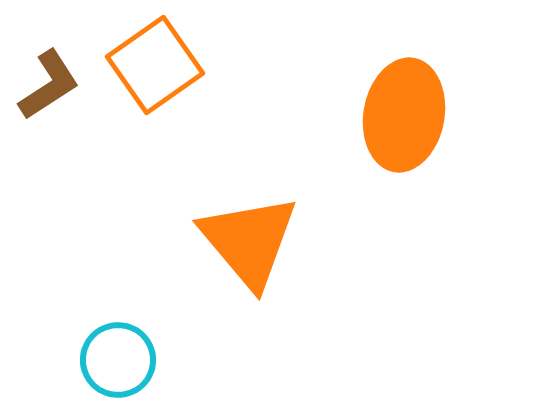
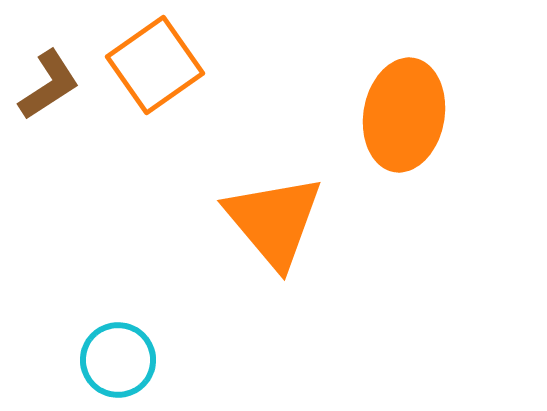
orange triangle: moved 25 px right, 20 px up
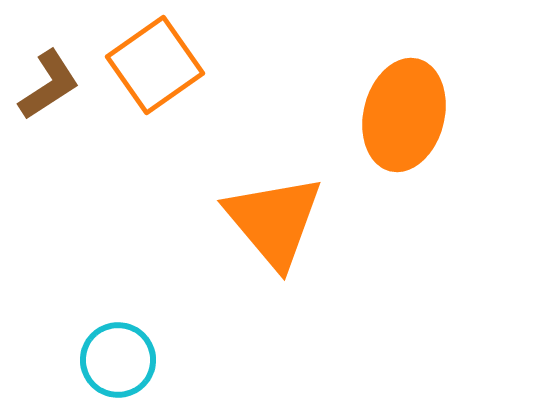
orange ellipse: rotated 4 degrees clockwise
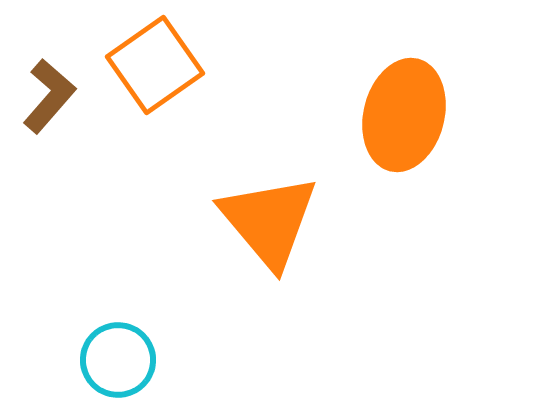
brown L-shape: moved 11 px down; rotated 16 degrees counterclockwise
orange triangle: moved 5 px left
